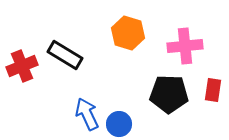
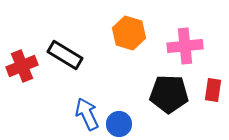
orange hexagon: moved 1 px right
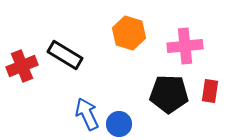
red rectangle: moved 3 px left, 1 px down
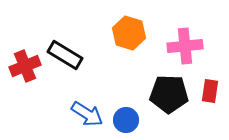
red cross: moved 3 px right
blue arrow: rotated 148 degrees clockwise
blue circle: moved 7 px right, 4 px up
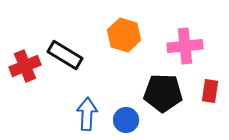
orange hexagon: moved 5 px left, 2 px down
black pentagon: moved 6 px left, 1 px up
blue arrow: rotated 120 degrees counterclockwise
